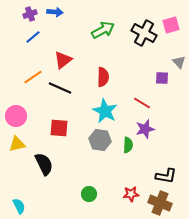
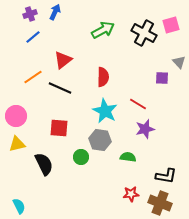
blue arrow: rotated 70 degrees counterclockwise
red line: moved 4 px left, 1 px down
green semicircle: moved 12 px down; rotated 84 degrees counterclockwise
green circle: moved 8 px left, 37 px up
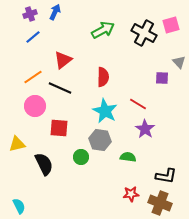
pink circle: moved 19 px right, 10 px up
purple star: rotated 24 degrees counterclockwise
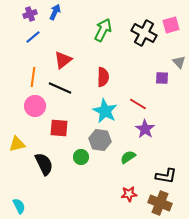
green arrow: rotated 35 degrees counterclockwise
orange line: rotated 48 degrees counterclockwise
green semicircle: rotated 42 degrees counterclockwise
red star: moved 2 px left
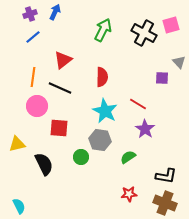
red semicircle: moved 1 px left
pink circle: moved 2 px right
brown cross: moved 5 px right
